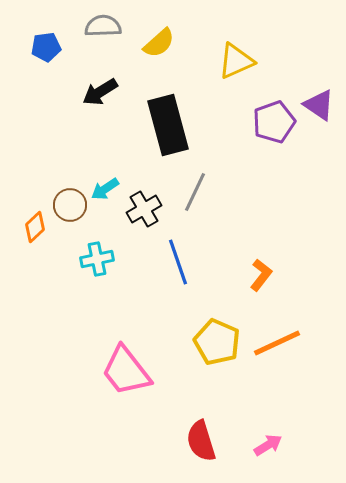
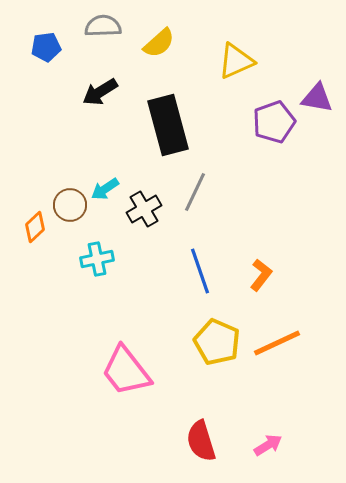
purple triangle: moved 2 px left, 7 px up; rotated 24 degrees counterclockwise
blue line: moved 22 px right, 9 px down
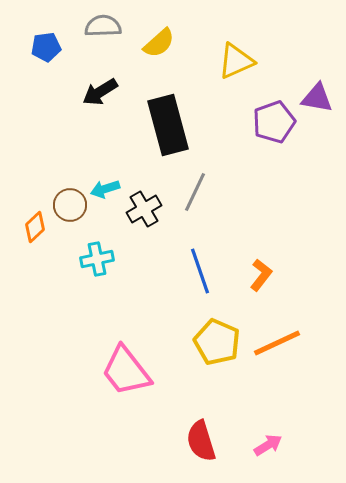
cyan arrow: rotated 16 degrees clockwise
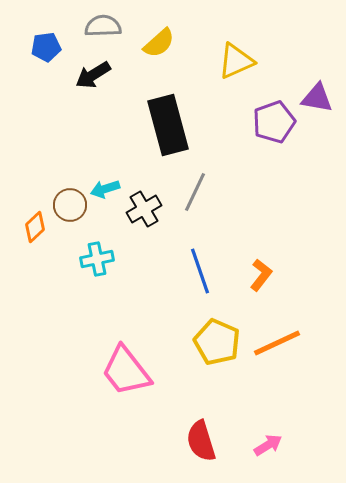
black arrow: moved 7 px left, 17 px up
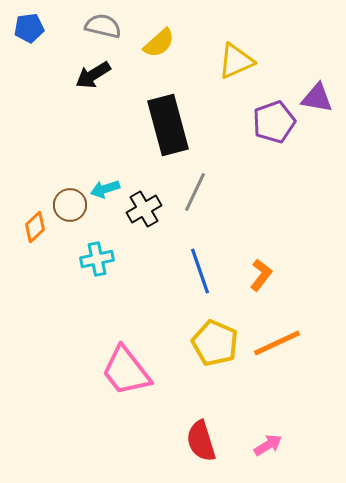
gray semicircle: rotated 15 degrees clockwise
blue pentagon: moved 17 px left, 19 px up
yellow pentagon: moved 2 px left, 1 px down
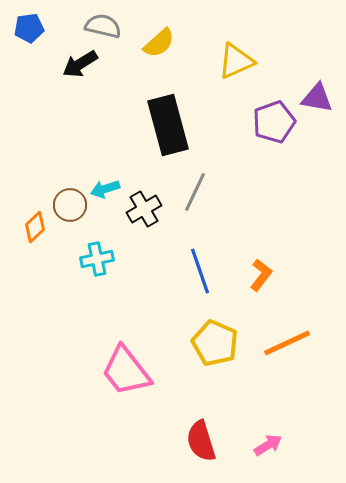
black arrow: moved 13 px left, 11 px up
orange line: moved 10 px right
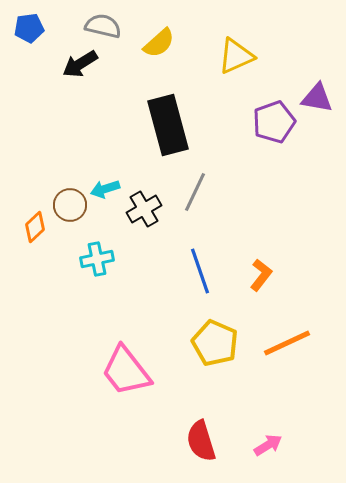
yellow triangle: moved 5 px up
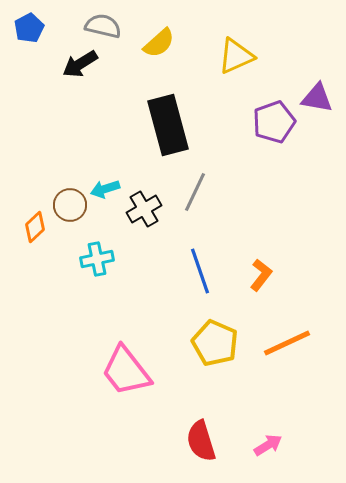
blue pentagon: rotated 20 degrees counterclockwise
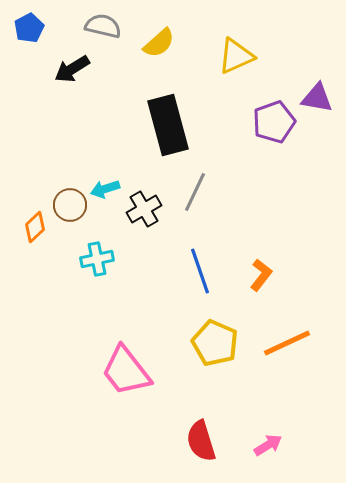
black arrow: moved 8 px left, 5 px down
